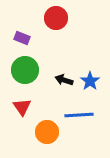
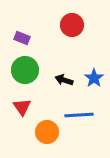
red circle: moved 16 px right, 7 px down
blue star: moved 4 px right, 3 px up
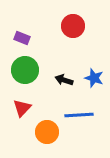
red circle: moved 1 px right, 1 px down
blue star: rotated 18 degrees counterclockwise
red triangle: moved 1 px down; rotated 18 degrees clockwise
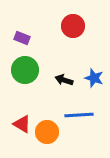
red triangle: moved 16 px down; rotated 42 degrees counterclockwise
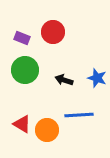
red circle: moved 20 px left, 6 px down
blue star: moved 3 px right
orange circle: moved 2 px up
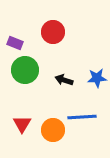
purple rectangle: moved 7 px left, 5 px down
blue star: rotated 24 degrees counterclockwise
blue line: moved 3 px right, 2 px down
red triangle: rotated 30 degrees clockwise
orange circle: moved 6 px right
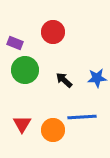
black arrow: rotated 24 degrees clockwise
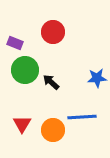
black arrow: moved 13 px left, 2 px down
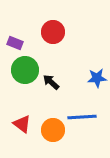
red triangle: rotated 24 degrees counterclockwise
